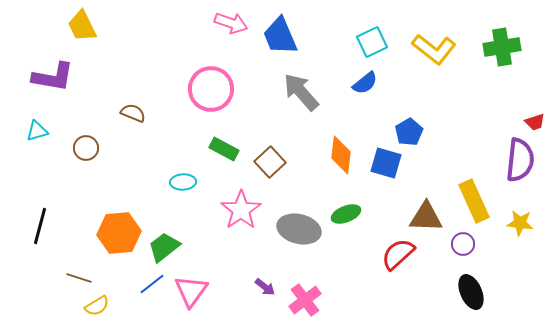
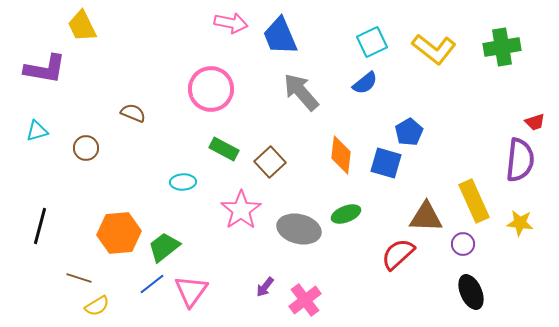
pink arrow: rotated 8 degrees counterclockwise
purple L-shape: moved 8 px left, 8 px up
purple arrow: rotated 90 degrees clockwise
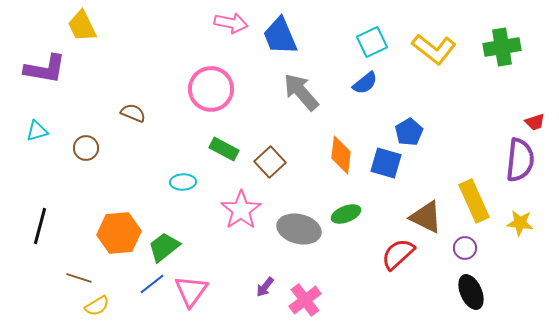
brown triangle: rotated 24 degrees clockwise
purple circle: moved 2 px right, 4 px down
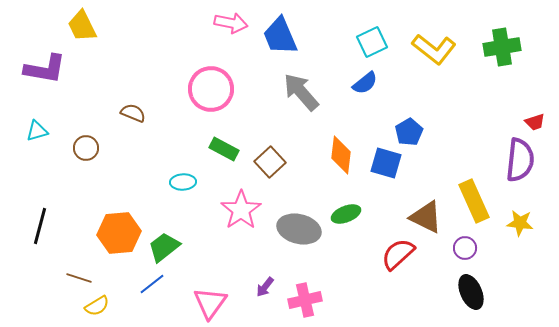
pink triangle: moved 19 px right, 12 px down
pink cross: rotated 24 degrees clockwise
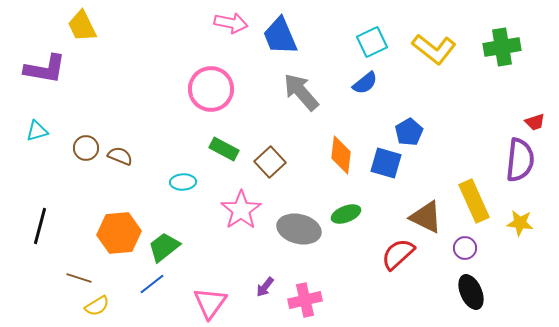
brown semicircle: moved 13 px left, 43 px down
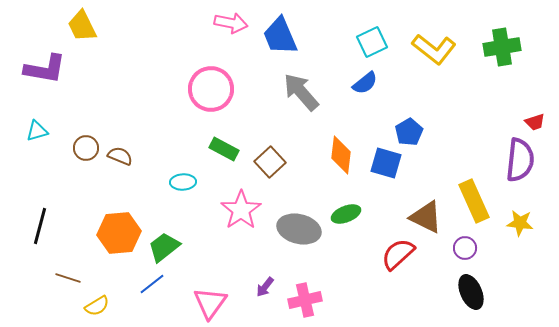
brown line: moved 11 px left
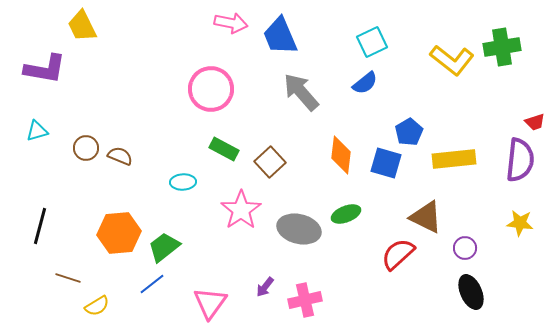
yellow L-shape: moved 18 px right, 11 px down
yellow rectangle: moved 20 px left, 42 px up; rotated 72 degrees counterclockwise
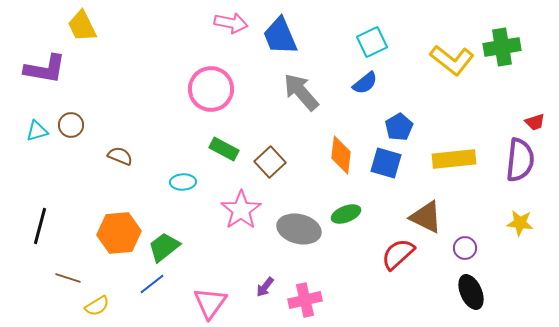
blue pentagon: moved 10 px left, 5 px up
brown circle: moved 15 px left, 23 px up
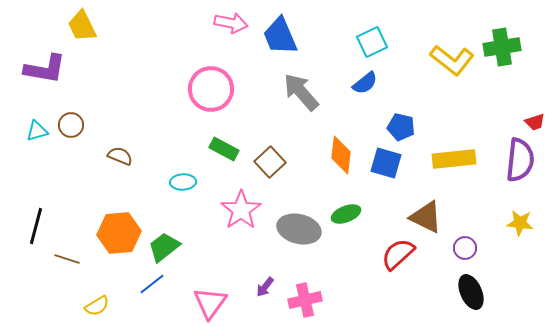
blue pentagon: moved 2 px right; rotated 28 degrees counterclockwise
black line: moved 4 px left
brown line: moved 1 px left, 19 px up
